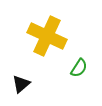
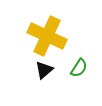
black triangle: moved 23 px right, 14 px up
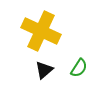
yellow cross: moved 6 px left, 5 px up
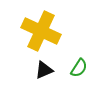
black triangle: rotated 18 degrees clockwise
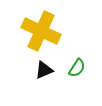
green semicircle: moved 2 px left
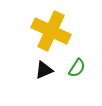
yellow cross: moved 10 px right
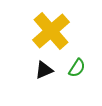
yellow cross: rotated 24 degrees clockwise
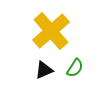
green semicircle: moved 2 px left
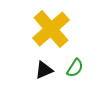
yellow cross: moved 2 px up
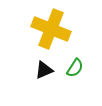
yellow cross: rotated 27 degrees counterclockwise
